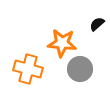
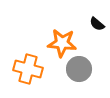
black semicircle: rotated 98 degrees counterclockwise
gray circle: moved 1 px left
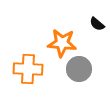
orange cross: rotated 12 degrees counterclockwise
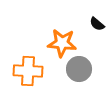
orange cross: moved 2 px down
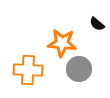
orange cross: moved 1 px up
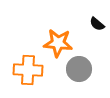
orange star: moved 4 px left
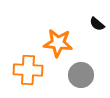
gray circle: moved 2 px right, 6 px down
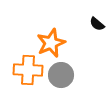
orange star: moved 7 px left; rotated 28 degrees counterclockwise
gray circle: moved 20 px left
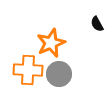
black semicircle: rotated 21 degrees clockwise
gray circle: moved 2 px left, 1 px up
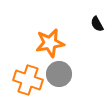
orange star: moved 1 px left; rotated 12 degrees clockwise
orange cross: moved 10 px down; rotated 16 degrees clockwise
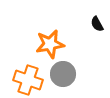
orange star: moved 1 px down
gray circle: moved 4 px right
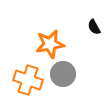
black semicircle: moved 3 px left, 3 px down
